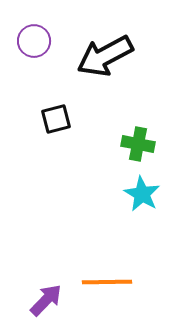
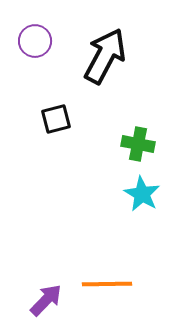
purple circle: moved 1 px right
black arrow: rotated 146 degrees clockwise
orange line: moved 2 px down
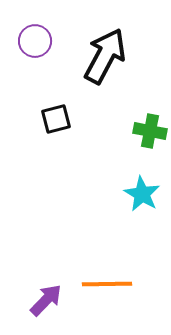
green cross: moved 12 px right, 13 px up
